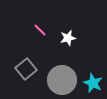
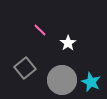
white star: moved 5 px down; rotated 21 degrees counterclockwise
gray square: moved 1 px left, 1 px up
cyan star: moved 2 px left, 1 px up
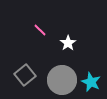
gray square: moved 7 px down
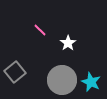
gray square: moved 10 px left, 3 px up
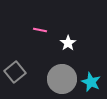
pink line: rotated 32 degrees counterclockwise
gray circle: moved 1 px up
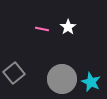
pink line: moved 2 px right, 1 px up
white star: moved 16 px up
gray square: moved 1 px left, 1 px down
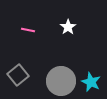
pink line: moved 14 px left, 1 px down
gray square: moved 4 px right, 2 px down
gray circle: moved 1 px left, 2 px down
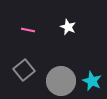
white star: rotated 14 degrees counterclockwise
gray square: moved 6 px right, 5 px up
cyan star: moved 1 px right, 1 px up
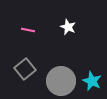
gray square: moved 1 px right, 1 px up
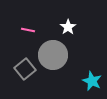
white star: rotated 14 degrees clockwise
gray circle: moved 8 px left, 26 px up
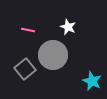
white star: rotated 14 degrees counterclockwise
